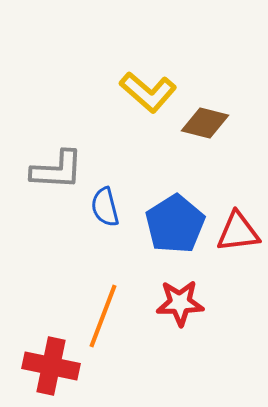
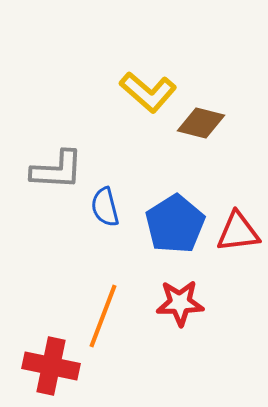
brown diamond: moved 4 px left
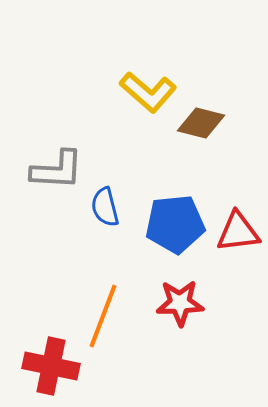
blue pentagon: rotated 26 degrees clockwise
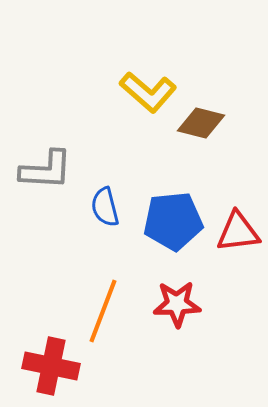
gray L-shape: moved 11 px left
blue pentagon: moved 2 px left, 3 px up
red star: moved 3 px left, 1 px down
orange line: moved 5 px up
